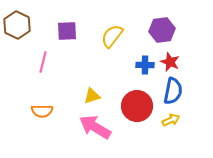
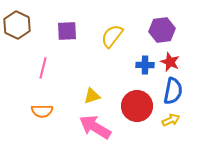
pink line: moved 6 px down
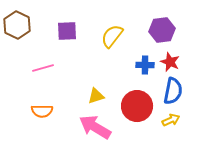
pink line: rotated 60 degrees clockwise
yellow triangle: moved 4 px right
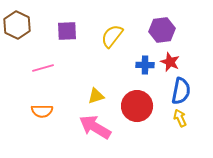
blue semicircle: moved 8 px right
yellow arrow: moved 9 px right, 2 px up; rotated 90 degrees counterclockwise
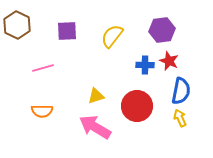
red star: moved 1 px left, 1 px up
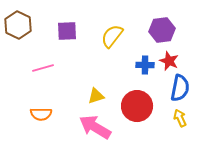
brown hexagon: moved 1 px right
blue semicircle: moved 1 px left, 3 px up
orange semicircle: moved 1 px left, 3 px down
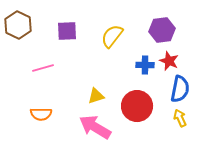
blue semicircle: moved 1 px down
